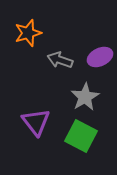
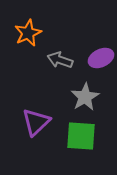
orange star: rotated 8 degrees counterclockwise
purple ellipse: moved 1 px right, 1 px down
purple triangle: rotated 24 degrees clockwise
green square: rotated 24 degrees counterclockwise
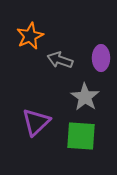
orange star: moved 2 px right, 3 px down
purple ellipse: rotated 65 degrees counterclockwise
gray star: rotated 8 degrees counterclockwise
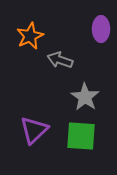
purple ellipse: moved 29 px up
purple triangle: moved 2 px left, 8 px down
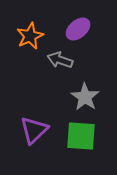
purple ellipse: moved 23 px left; rotated 50 degrees clockwise
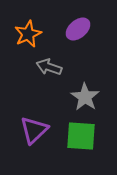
orange star: moved 2 px left, 2 px up
gray arrow: moved 11 px left, 7 px down
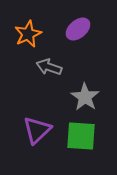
purple triangle: moved 3 px right
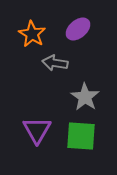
orange star: moved 4 px right; rotated 16 degrees counterclockwise
gray arrow: moved 6 px right, 4 px up; rotated 10 degrees counterclockwise
purple triangle: rotated 16 degrees counterclockwise
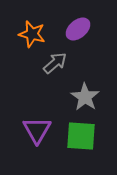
orange star: rotated 16 degrees counterclockwise
gray arrow: rotated 130 degrees clockwise
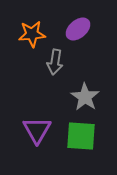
orange star: rotated 20 degrees counterclockwise
gray arrow: moved 1 px up; rotated 140 degrees clockwise
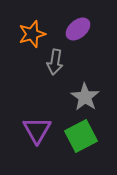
orange star: rotated 12 degrees counterclockwise
green square: rotated 32 degrees counterclockwise
